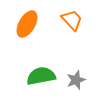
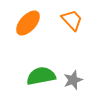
orange ellipse: moved 1 px right, 1 px up; rotated 12 degrees clockwise
gray star: moved 3 px left
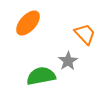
orange trapezoid: moved 13 px right, 14 px down
gray star: moved 5 px left, 19 px up; rotated 12 degrees counterclockwise
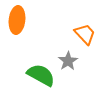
orange ellipse: moved 11 px left, 3 px up; rotated 36 degrees counterclockwise
green semicircle: moved 1 px up; rotated 40 degrees clockwise
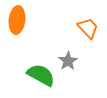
orange trapezoid: moved 3 px right, 6 px up
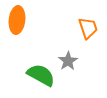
orange trapezoid: rotated 25 degrees clockwise
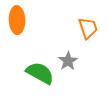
orange ellipse: rotated 8 degrees counterclockwise
green semicircle: moved 1 px left, 2 px up
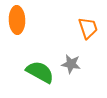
gray star: moved 3 px right, 3 px down; rotated 30 degrees counterclockwise
green semicircle: moved 1 px up
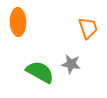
orange ellipse: moved 1 px right, 2 px down
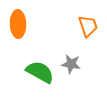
orange ellipse: moved 2 px down
orange trapezoid: moved 2 px up
